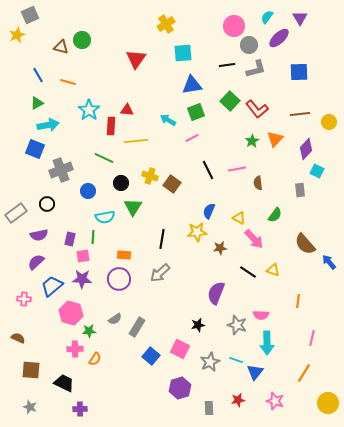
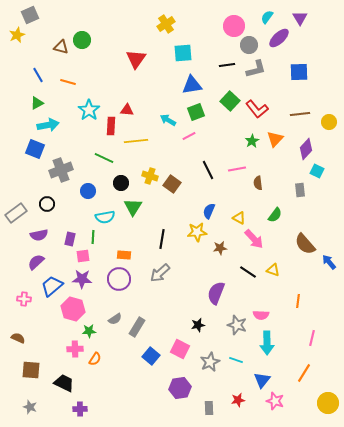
pink line at (192, 138): moved 3 px left, 2 px up
pink hexagon at (71, 313): moved 2 px right, 4 px up
blue triangle at (255, 372): moved 7 px right, 8 px down
purple hexagon at (180, 388): rotated 10 degrees clockwise
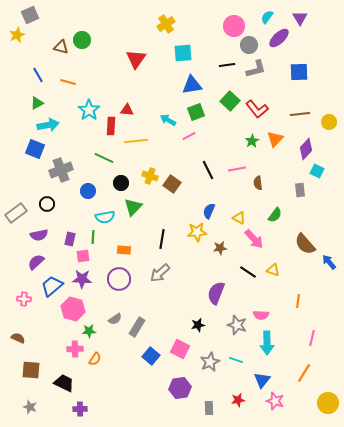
green triangle at (133, 207): rotated 12 degrees clockwise
orange rectangle at (124, 255): moved 5 px up
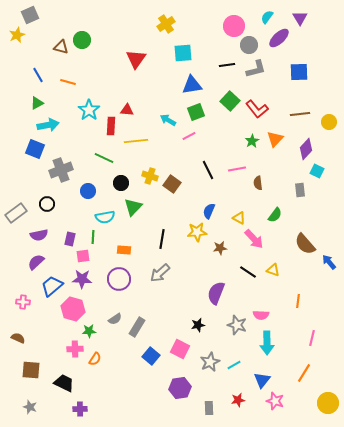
pink cross at (24, 299): moved 1 px left, 3 px down
cyan line at (236, 360): moved 2 px left, 5 px down; rotated 48 degrees counterclockwise
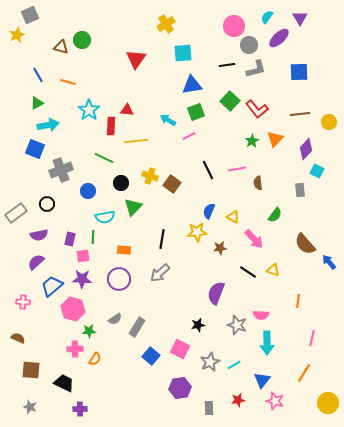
yellow triangle at (239, 218): moved 6 px left, 1 px up
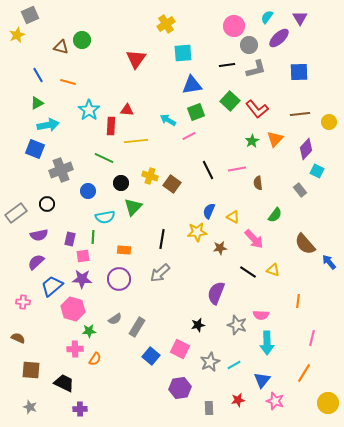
gray rectangle at (300, 190): rotated 32 degrees counterclockwise
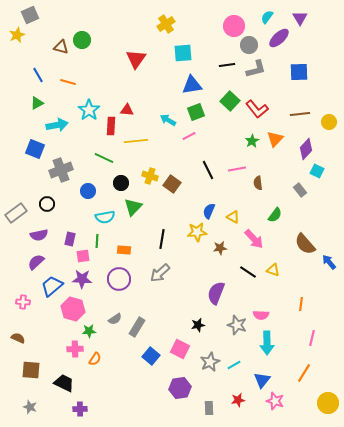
cyan arrow at (48, 125): moved 9 px right
green line at (93, 237): moved 4 px right, 4 px down
orange line at (298, 301): moved 3 px right, 3 px down
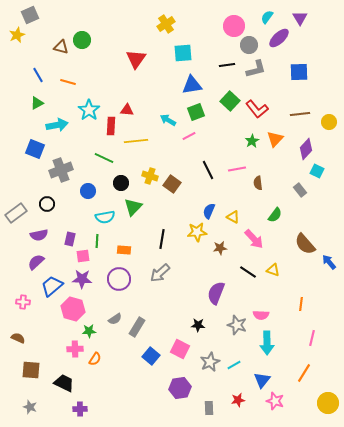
black star at (198, 325): rotated 16 degrees clockwise
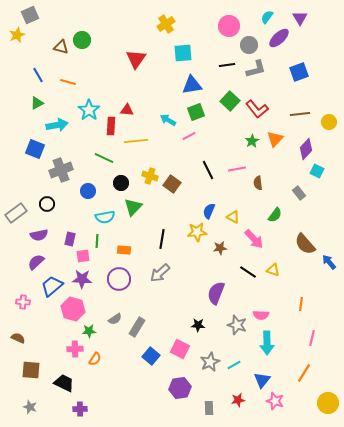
pink circle at (234, 26): moved 5 px left
blue square at (299, 72): rotated 18 degrees counterclockwise
gray rectangle at (300, 190): moved 1 px left, 3 px down
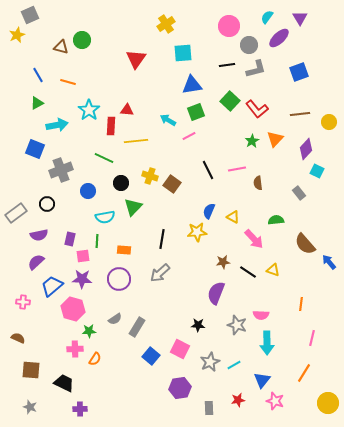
green semicircle at (275, 215): moved 1 px right, 5 px down; rotated 133 degrees counterclockwise
brown star at (220, 248): moved 3 px right, 14 px down
